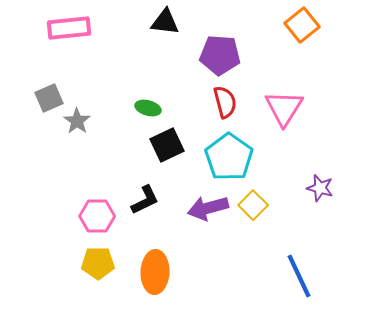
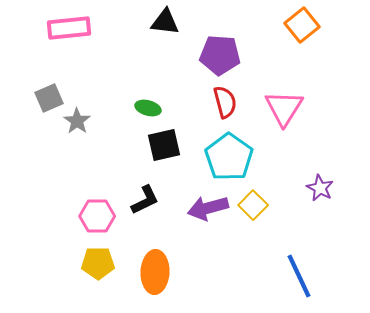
black square: moved 3 px left; rotated 12 degrees clockwise
purple star: rotated 12 degrees clockwise
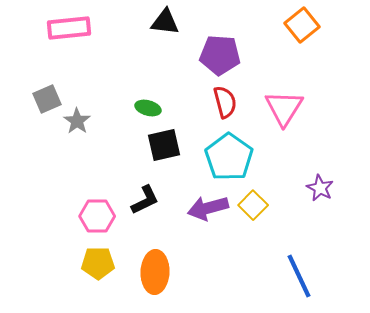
gray square: moved 2 px left, 1 px down
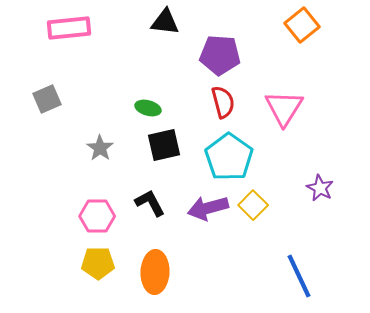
red semicircle: moved 2 px left
gray star: moved 23 px right, 27 px down
black L-shape: moved 5 px right, 3 px down; rotated 92 degrees counterclockwise
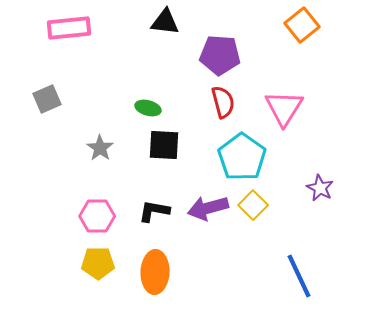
black square: rotated 16 degrees clockwise
cyan pentagon: moved 13 px right
black L-shape: moved 4 px right, 8 px down; rotated 52 degrees counterclockwise
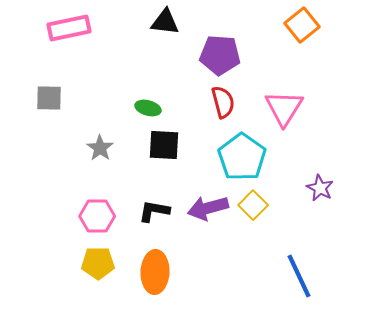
pink rectangle: rotated 6 degrees counterclockwise
gray square: moved 2 px right, 1 px up; rotated 24 degrees clockwise
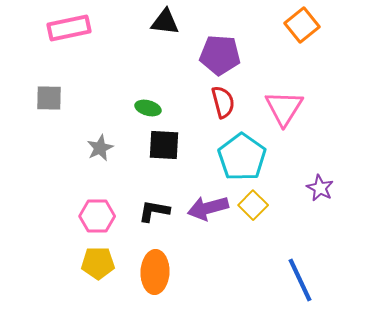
gray star: rotated 12 degrees clockwise
blue line: moved 1 px right, 4 px down
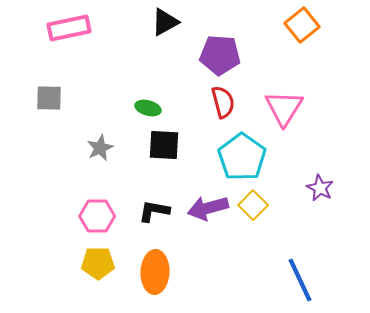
black triangle: rotated 36 degrees counterclockwise
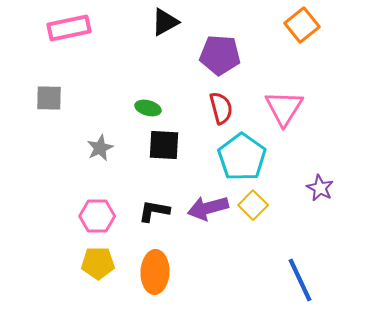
red semicircle: moved 2 px left, 6 px down
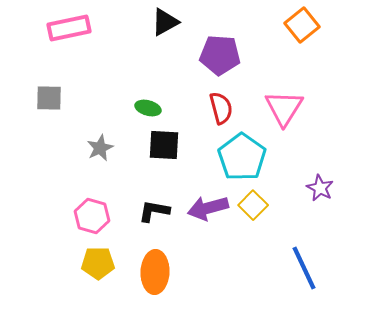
pink hexagon: moved 5 px left; rotated 16 degrees clockwise
blue line: moved 4 px right, 12 px up
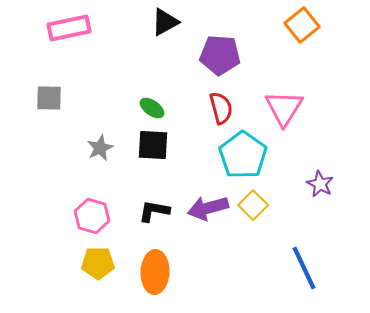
green ellipse: moved 4 px right; rotated 20 degrees clockwise
black square: moved 11 px left
cyan pentagon: moved 1 px right, 2 px up
purple star: moved 4 px up
